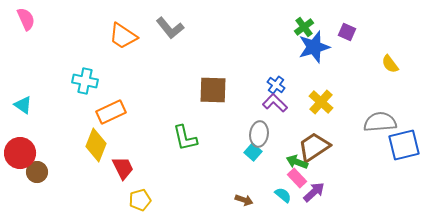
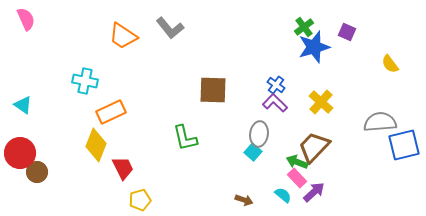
brown trapezoid: rotated 12 degrees counterclockwise
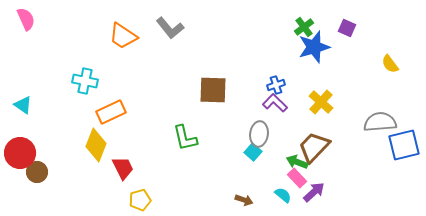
purple square: moved 4 px up
blue cross: rotated 36 degrees clockwise
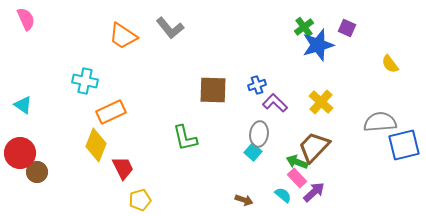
blue star: moved 4 px right, 2 px up
blue cross: moved 19 px left
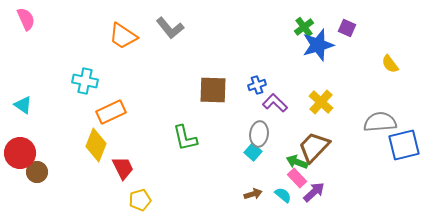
brown arrow: moved 9 px right, 6 px up; rotated 36 degrees counterclockwise
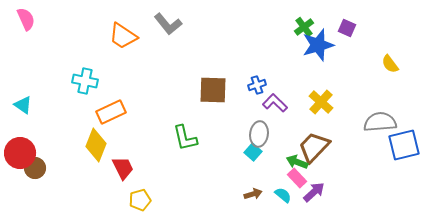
gray L-shape: moved 2 px left, 4 px up
brown circle: moved 2 px left, 4 px up
